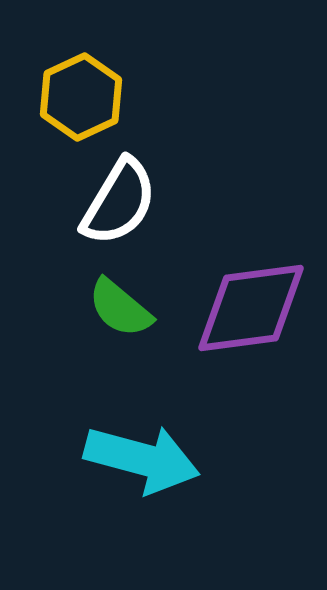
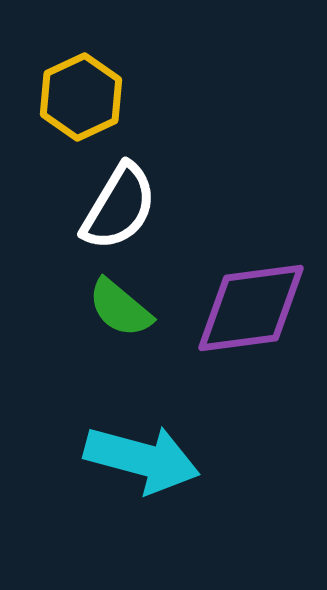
white semicircle: moved 5 px down
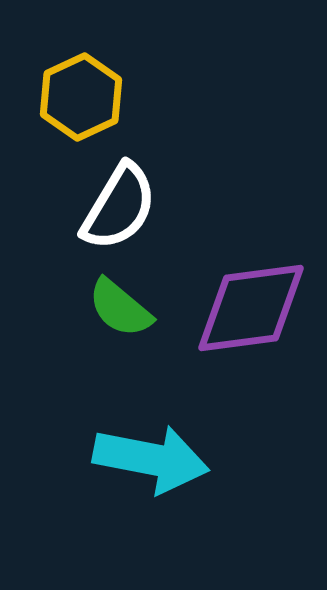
cyan arrow: moved 9 px right; rotated 4 degrees counterclockwise
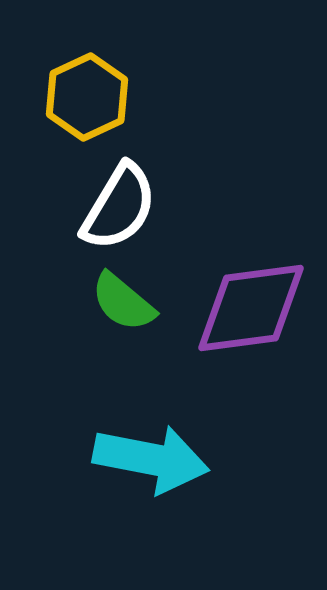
yellow hexagon: moved 6 px right
green semicircle: moved 3 px right, 6 px up
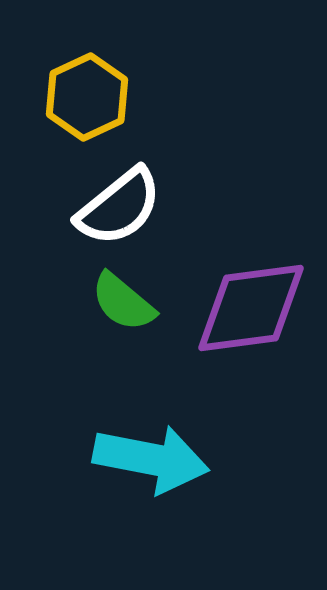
white semicircle: rotated 20 degrees clockwise
